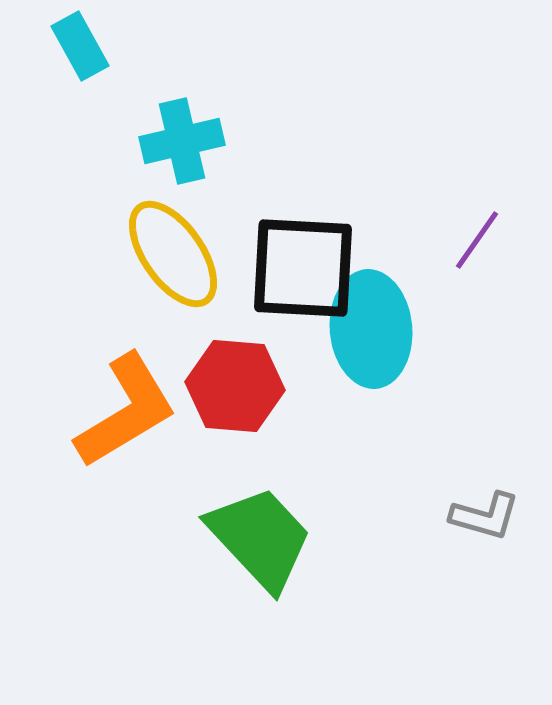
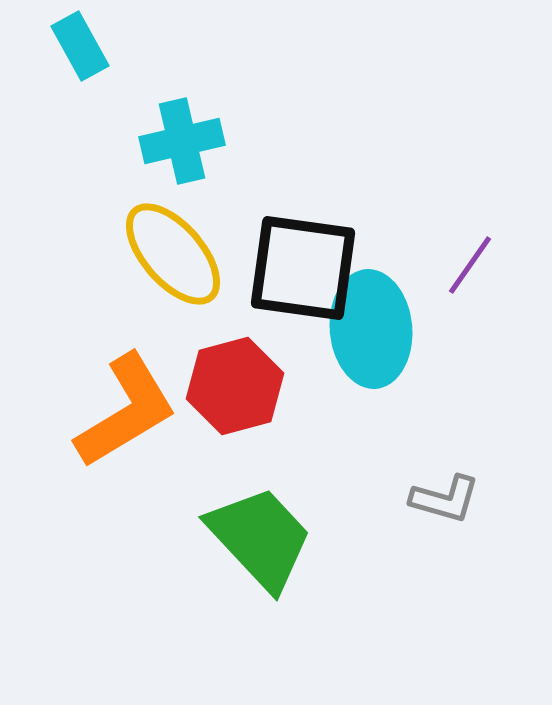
purple line: moved 7 px left, 25 px down
yellow ellipse: rotated 6 degrees counterclockwise
black square: rotated 5 degrees clockwise
red hexagon: rotated 20 degrees counterclockwise
gray L-shape: moved 40 px left, 17 px up
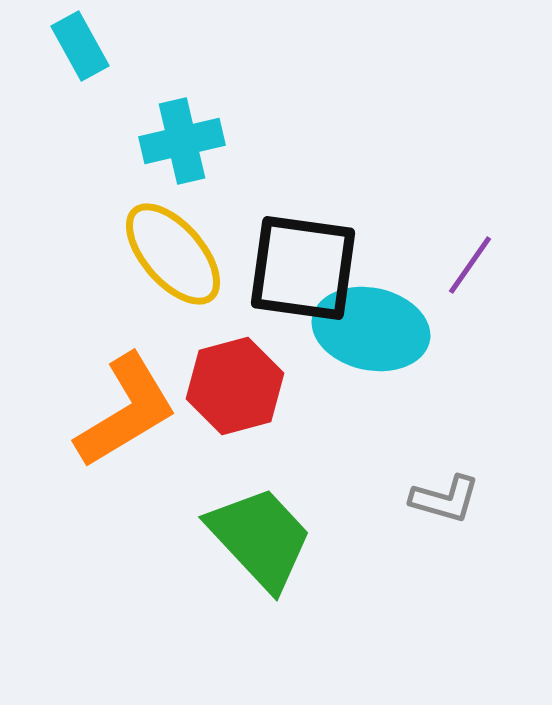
cyan ellipse: rotated 73 degrees counterclockwise
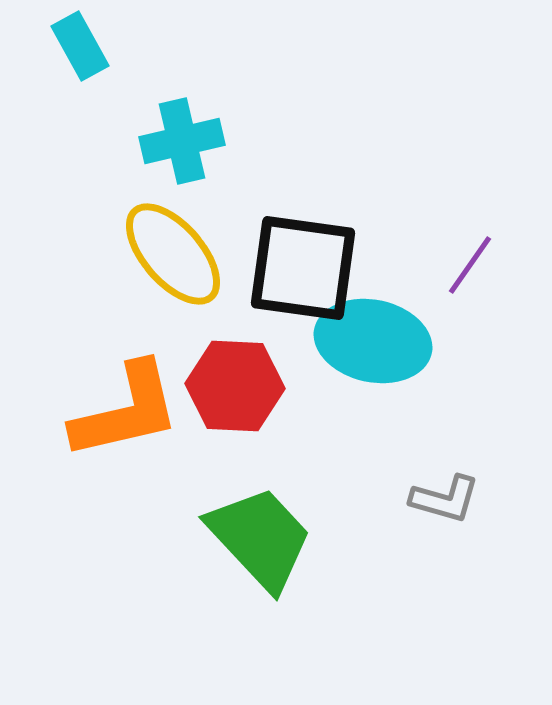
cyan ellipse: moved 2 px right, 12 px down
red hexagon: rotated 18 degrees clockwise
orange L-shape: rotated 18 degrees clockwise
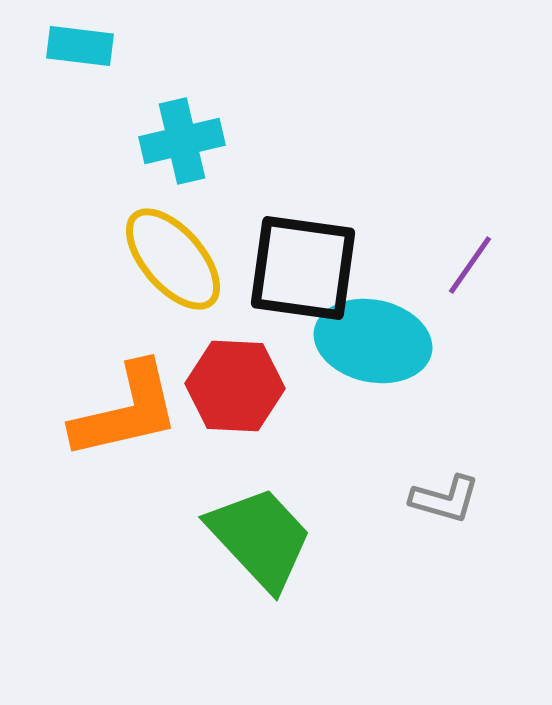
cyan rectangle: rotated 54 degrees counterclockwise
yellow ellipse: moved 5 px down
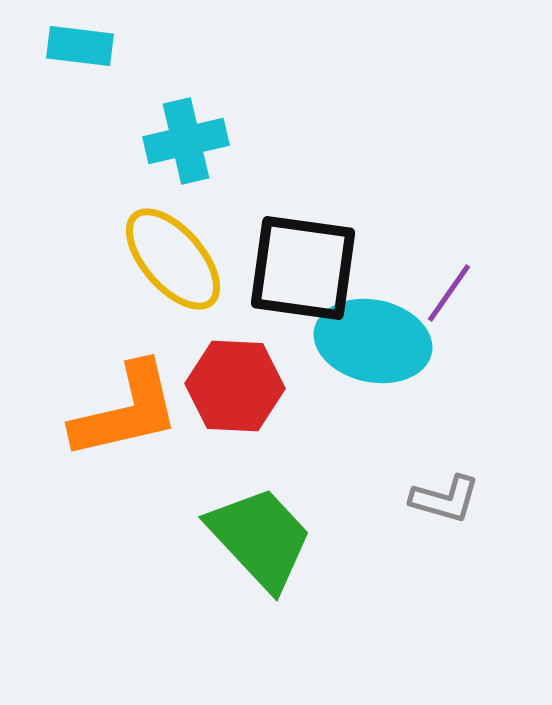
cyan cross: moved 4 px right
purple line: moved 21 px left, 28 px down
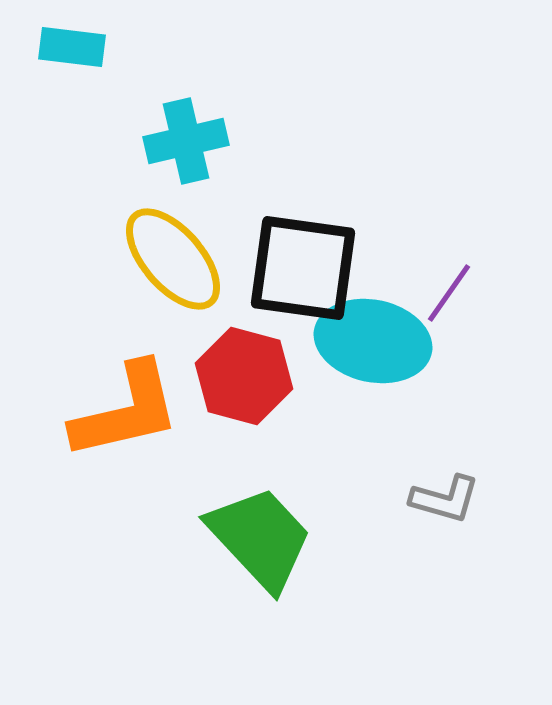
cyan rectangle: moved 8 px left, 1 px down
red hexagon: moved 9 px right, 10 px up; rotated 12 degrees clockwise
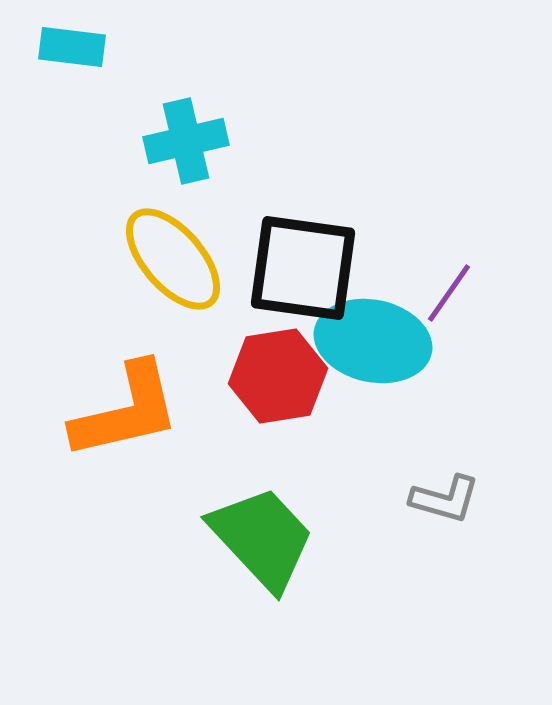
red hexagon: moved 34 px right; rotated 24 degrees counterclockwise
green trapezoid: moved 2 px right
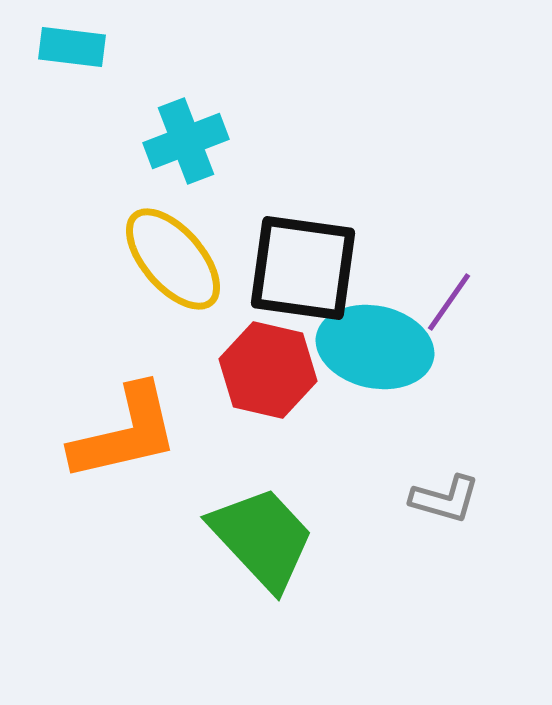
cyan cross: rotated 8 degrees counterclockwise
purple line: moved 9 px down
cyan ellipse: moved 2 px right, 6 px down
red hexagon: moved 10 px left, 6 px up; rotated 22 degrees clockwise
orange L-shape: moved 1 px left, 22 px down
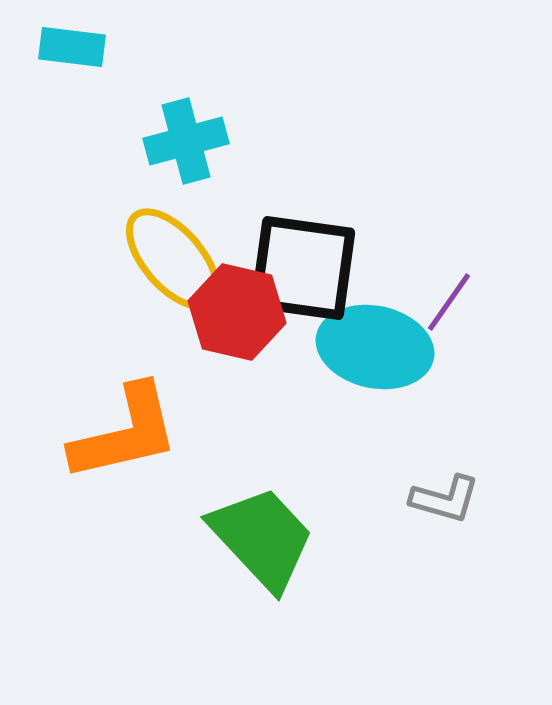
cyan cross: rotated 6 degrees clockwise
red hexagon: moved 31 px left, 58 px up
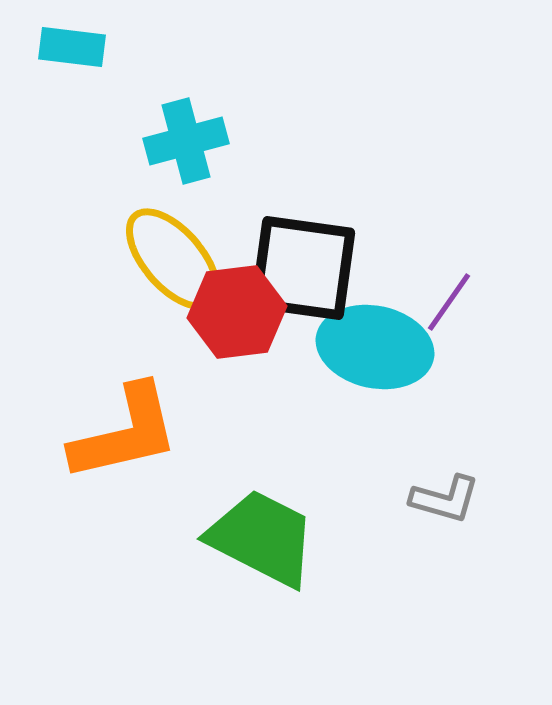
red hexagon: rotated 20 degrees counterclockwise
green trapezoid: rotated 20 degrees counterclockwise
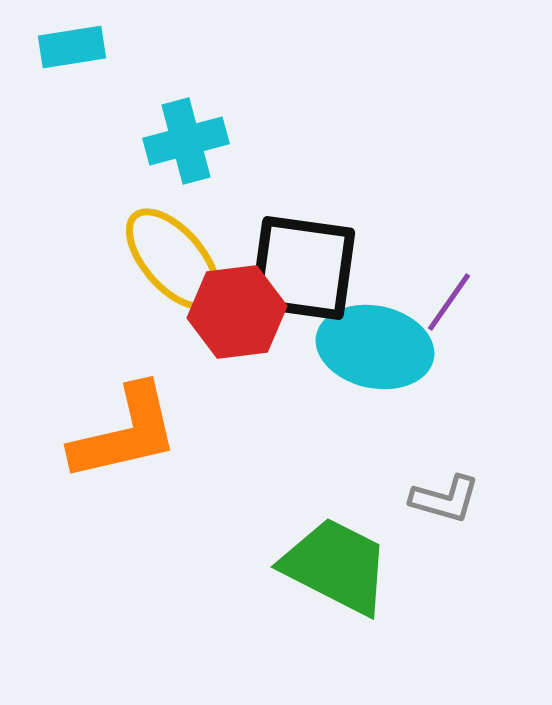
cyan rectangle: rotated 16 degrees counterclockwise
green trapezoid: moved 74 px right, 28 px down
